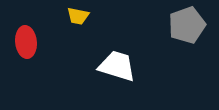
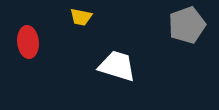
yellow trapezoid: moved 3 px right, 1 px down
red ellipse: moved 2 px right
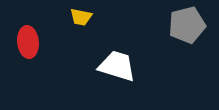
gray pentagon: rotated 6 degrees clockwise
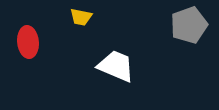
gray pentagon: moved 2 px right; rotated 6 degrees counterclockwise
white trapezoid: moved 1 px left; rotated 6 degrees clockwise
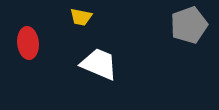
red ellipse: moved 1 px down
white trapezoid: moved 17 px left, 2 px up
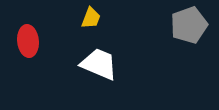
yellow trapezoid: moved 10 px right, 1 px down; rotated 80 degrees counterclockwise
red ellipse: moved 2 px up
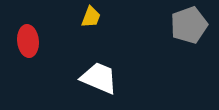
yellow trapezoid: moved 1 px up
white trapezoid: moved 14 px down
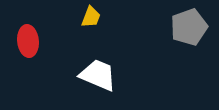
gray pentagon: moved 2 px down
white trapezoid: moved 1 px left, 3 px up
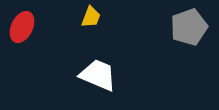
red ellipse: moved 6 px left, 14 px up; rotated 32 degrees clockwise
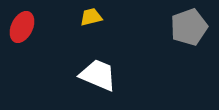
yellow trapezoid: rotated 125 degrees counterclockwise
